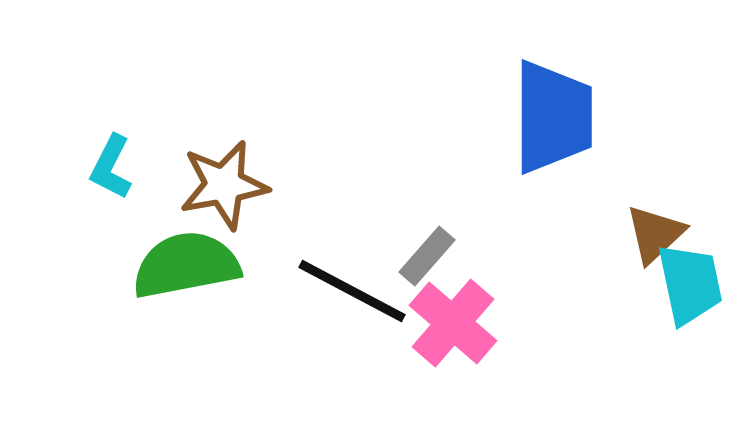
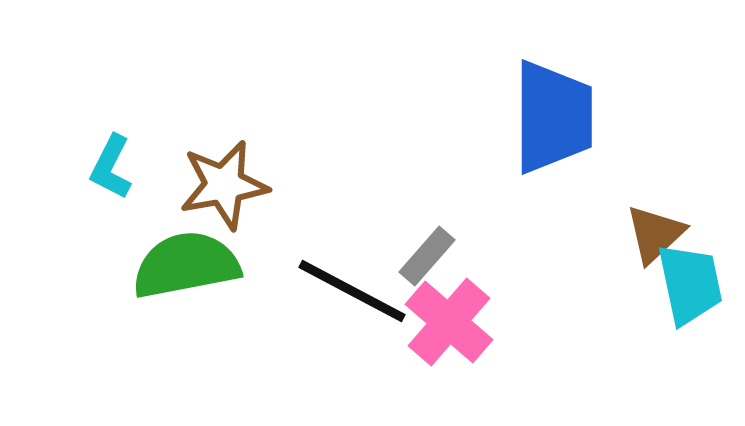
pink cross: moved 4 px left, 1 px up
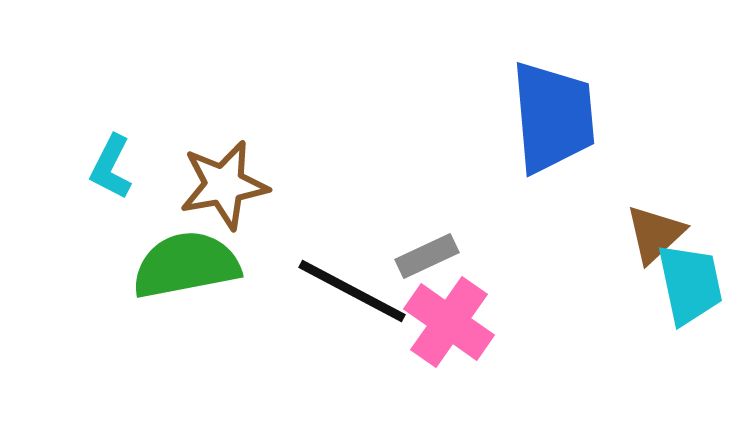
blue trapezoid: rotated 5 degrees counterclockwise
gray rectangle: rotated 24 degrees clockwise
pink cross: rotated 6 degrees counterclockwise
